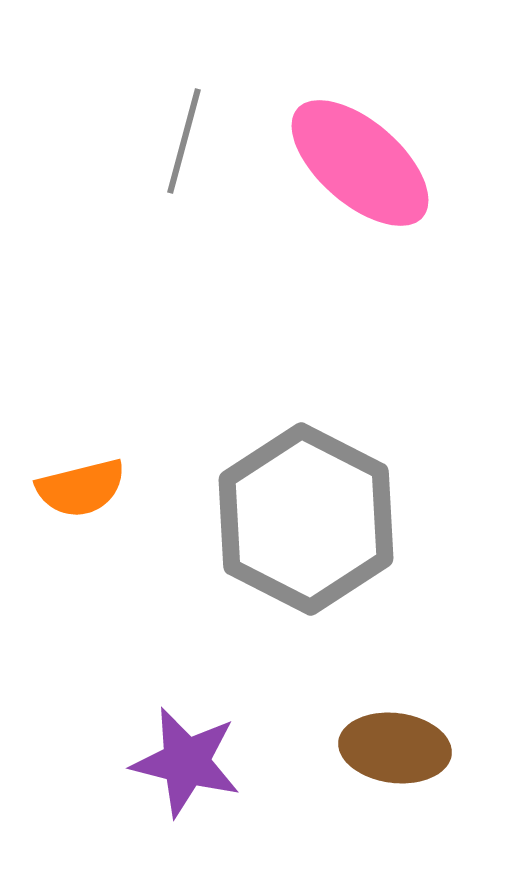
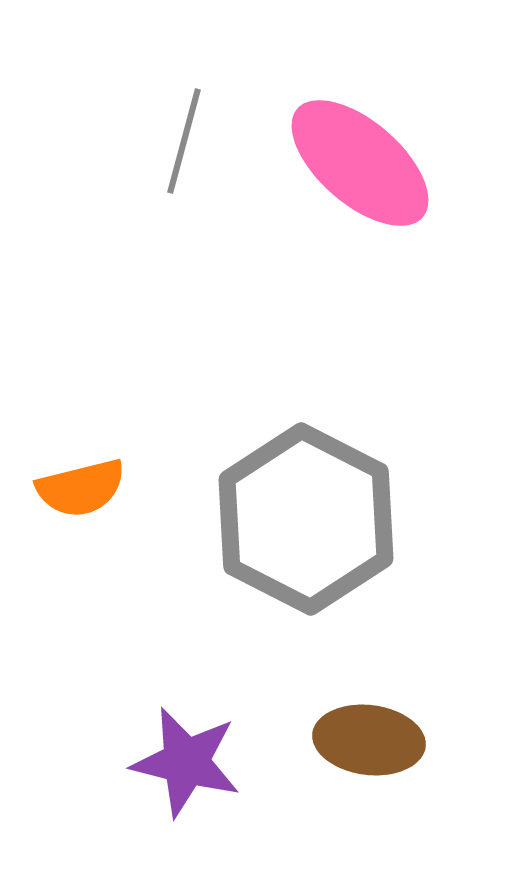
brown ellipse: moved 26 px left, 8 px up
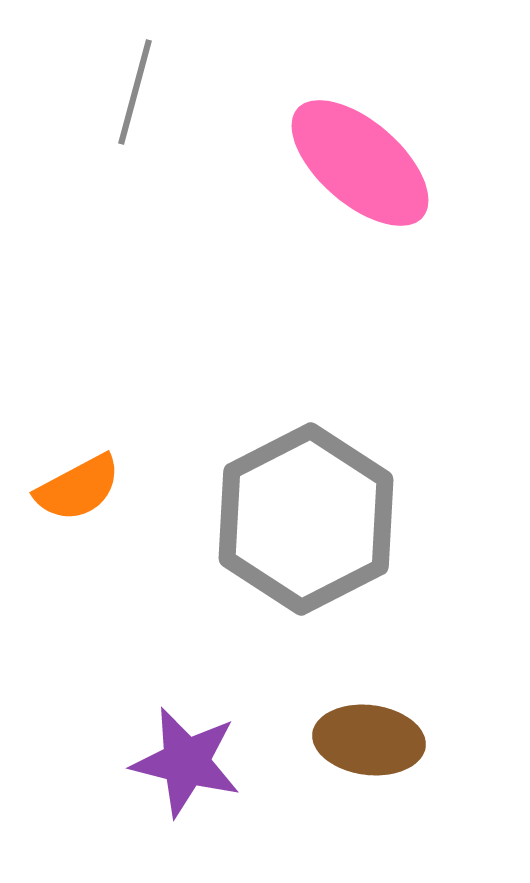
gray line: moved 49 px left, 49 px up
orange semicircle: moved 3 px left; rotated 14 degrees counterclockwise
gray hexagon: rotated 6 degrees clockwise
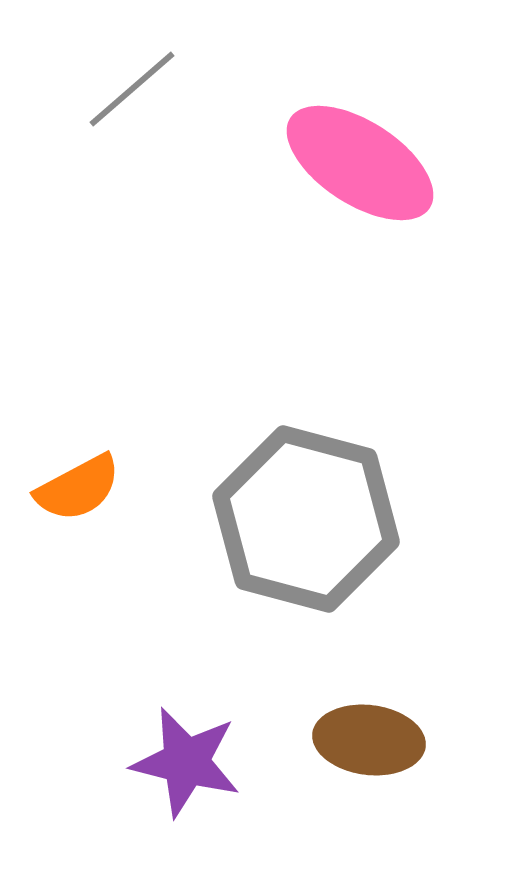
gray line: moved 3 px left, 3 px up; rotated 34 degrees clockwise
pink ellipse: rotated 8 degrees counterclockwise
gray hexagon: rotated 18 degrees counterclockwise
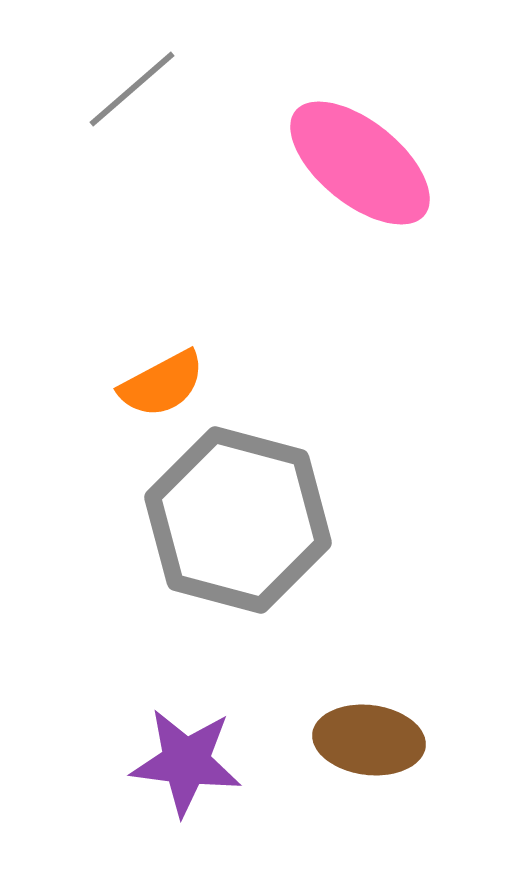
pink ellipse: rotated 6 degrees clockwise
orange semicircle: moved 84 px right, 104 px up
gray hexagon: moved 68 px left, 1 px down
purple star: rotated 7 degrees counterclockwise
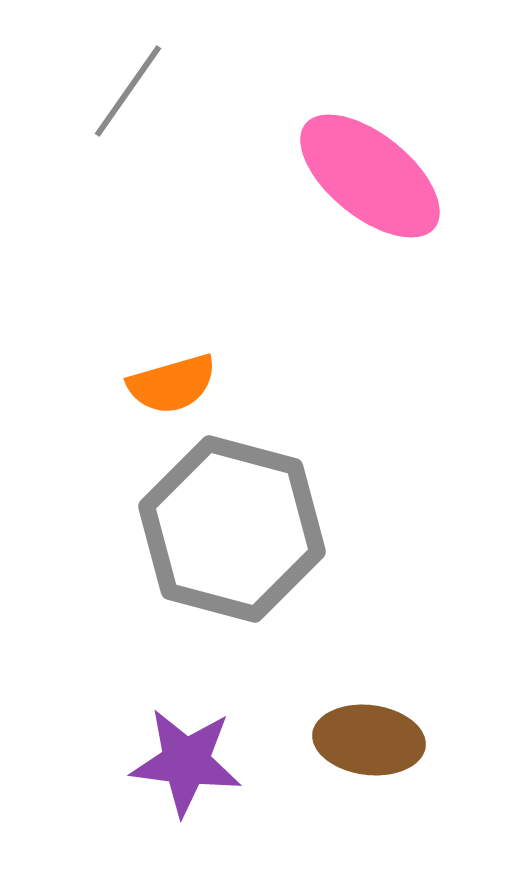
gray line: moved 4 px left, 2 px down; rotated 14 degrees counterclockwise
pink ellipse: moved 10 px right, 13 px down
orange semicircle: moved 10 px right; rotated 12 degrees clockwise
gray hexagon: moved 6 px left, 9 px down
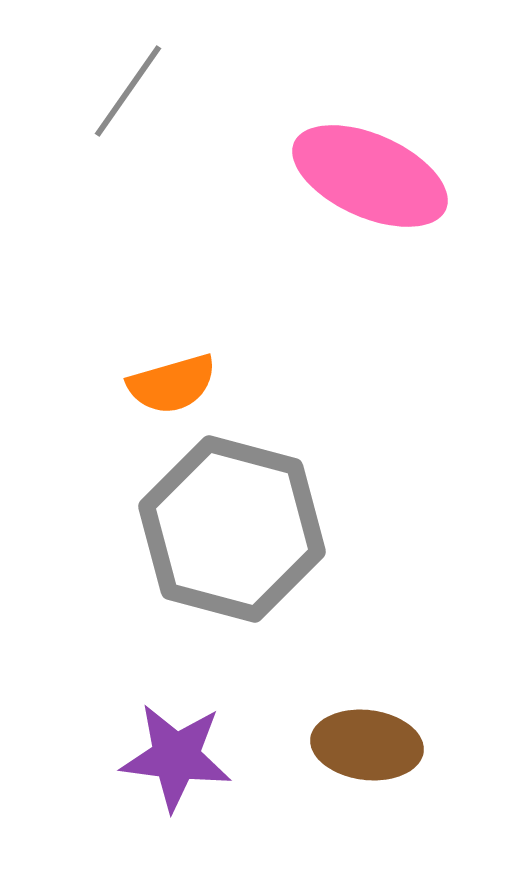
pink ellipse: rotated 15 degrees counterclockwise
brown ellipse: moved 2 px left, 5 px down
purple star: moved 10 px left, 5 px up
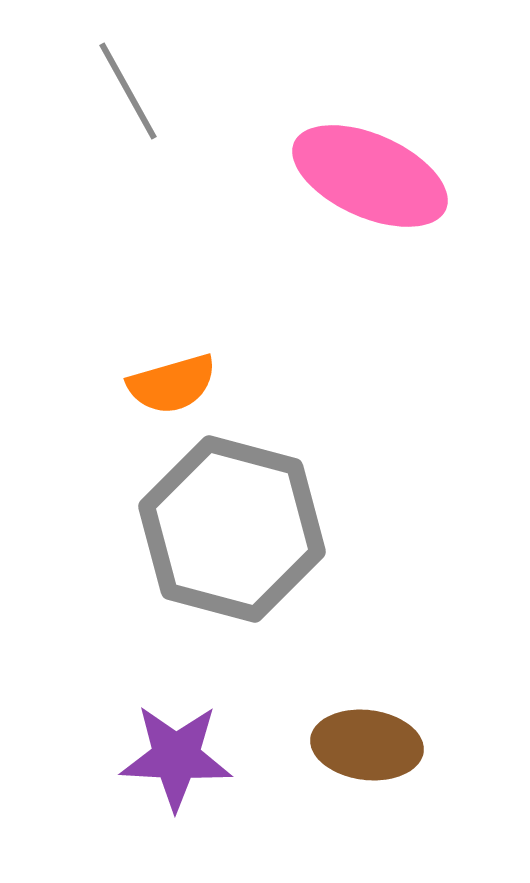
gray line: rotated 64 degrees counterclockwise
purple star: rotated 4 degrees counterclockwise
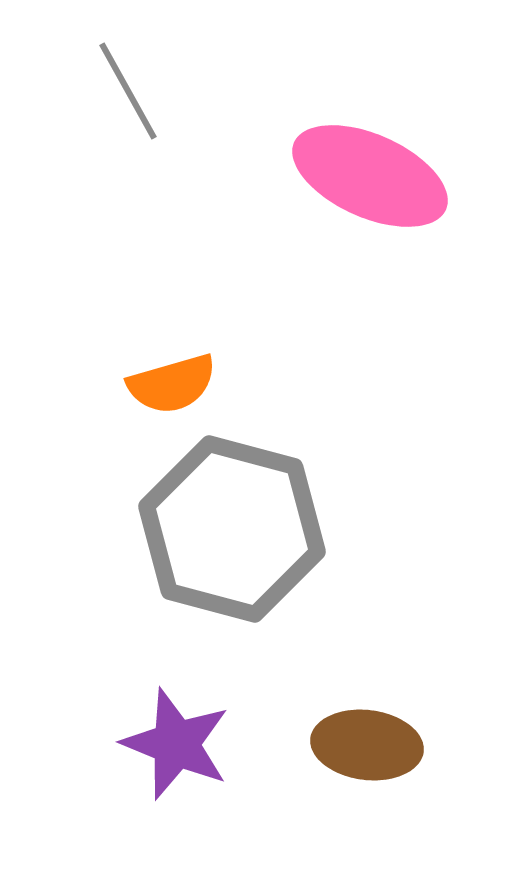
purple star: moved 13 px up; rotated 19 degrees clockwise
